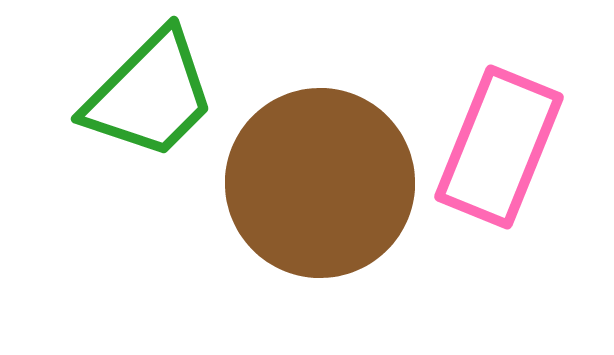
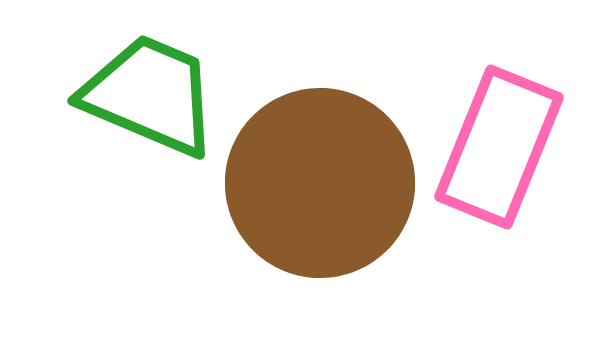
green trapezoid: rotated 112 degrees counterclockwise
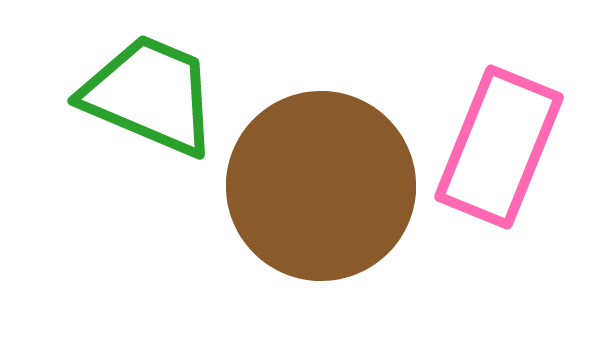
brown circle: moved 1 px right, 3 px down
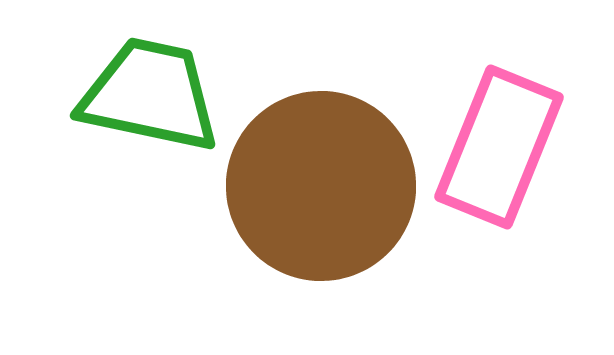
green trapezoid: rotated 11 degrees counterclockwise
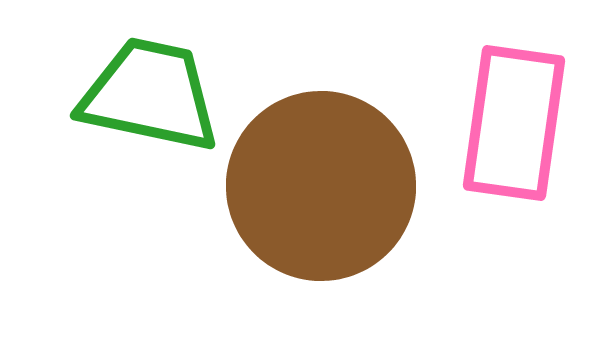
pink rectangle: moved 15 px right, 24 px up; rotated 14 degrees counterclockwise
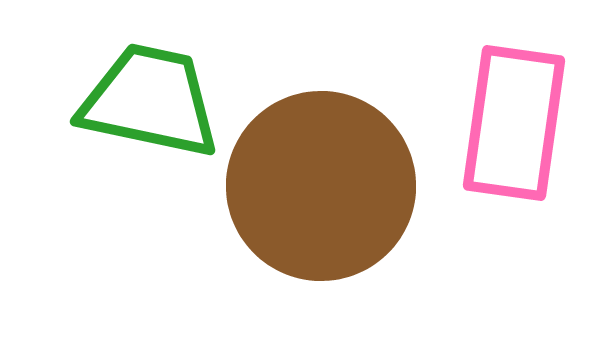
green trapezoid: moved 6 px down
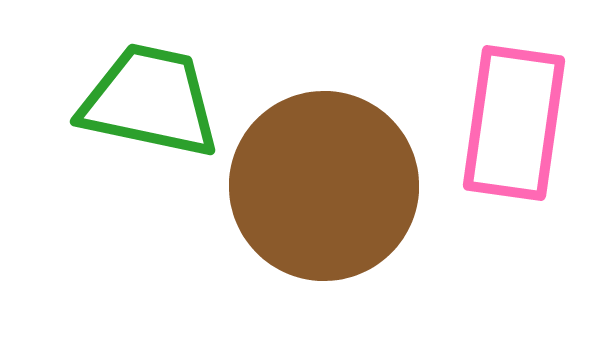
brown circle: moved 3 px right
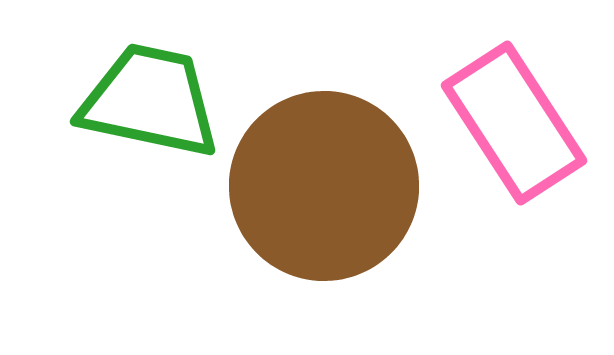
pink rectangle: rotated 41 degrees counterclockwise
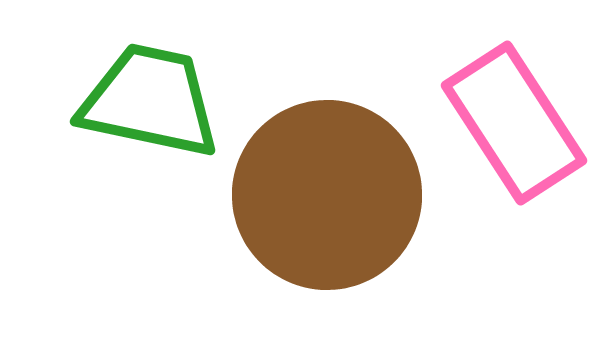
brown circle: moved 3 px right, 9 px down
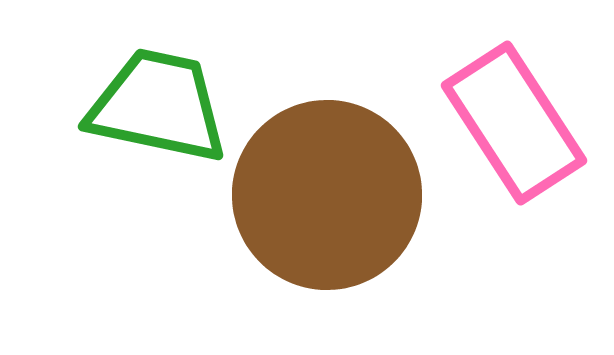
green trapezoid: moved 8 px right, 5 px down
